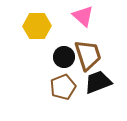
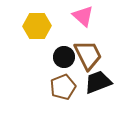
brown trapezoid: rotated 8 degrees counterclockwise
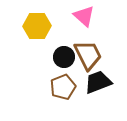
pink triangle: moved 1 px right
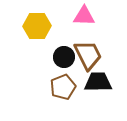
pink triangle: rotated 40 degrees counterclockwise
black trapezoid: rotated 20 degrees clockwise
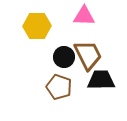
black trapezoid: moved 3 px right, 2 px up
brown pentagon: moved 4 px left; rotated 30 degrees counterclockwise
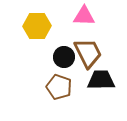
brown trapezoid: moved 2 px up
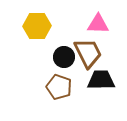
pink triangle: moved 14 px right, 8 px down
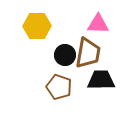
brown trapezoid: rotated 36 degrees clockwise
black circle: moved 1 px right, 2 px up
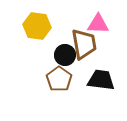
yellow hexagon: rotated 8 degrees clockwise
brown trapezoid: moved 4 px left, 9 px up; rotated 20 degrees counterclockwise
black trapezoid: rotated 8 degrees clockwise
brown pentagon: moved 8 px up; rotated 15 degrees clockwise
